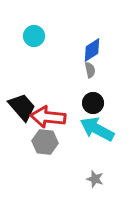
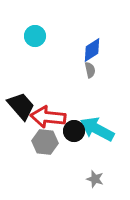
cyan circle: moved 1 px right
black circle: moved 19 px left, 28 px down
black trapezoid: moved 1 px left, 1 px up
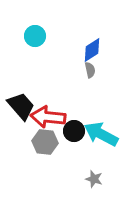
cyan arrow: moved 4 px right, 5 px down
gray star: moved 1 px left
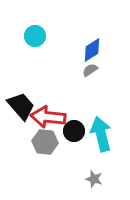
gray semicircle: rotated 112 degrees counterclockwise
cyan arrow: rotated 48 degrees clockwise
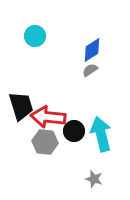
black trapezoid: rotated 24 degrees clockwise
